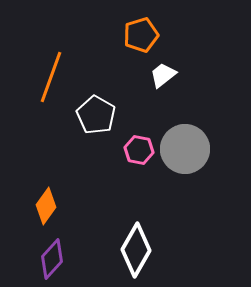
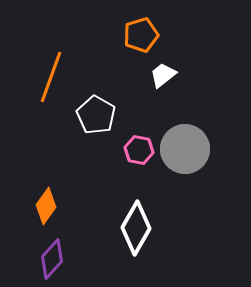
white diamond: moved 22 px up
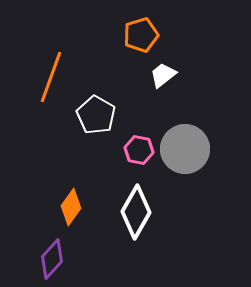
orange diamond: moved 25 px right, 1 px down
white diamond: moved 16 px up
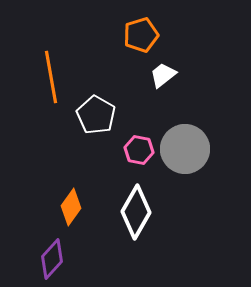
orange line: rotated 30 degrees counterclockwise
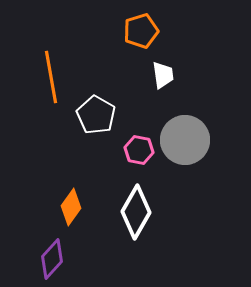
orange pentagon: moved 4 px up
white trapezoid: rotated 120 degrees clockwise
gray circle: moved 9 px up
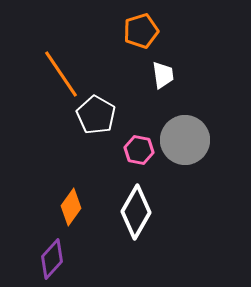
orange line: moved 10 px right, 3 px up; rotated 24 degrees counterclockwise
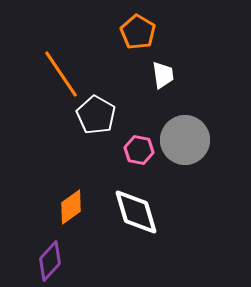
orange pentagon: moved 3 px left, 1 px down; rotated 24 degrees counterclockwise
orange diamond: rotated 18 degrees clockwise
white diamond: rotated 46 degrees counterclockwise
purple diamond: moved 2 px left, 2 px down
